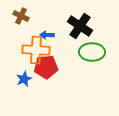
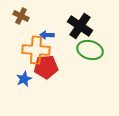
green ellipse: moved 2 px left, 2 px up; rotated 15 degrees clockwise
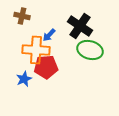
brown cross: moved 1 px right; rotated 14 degrees counterclockwise
blue arrow: moved 2 px right; rotated 48 degrees counterclockwise
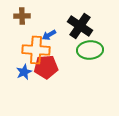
brown cross: rotated 14 degrees counterclockwise
blue arrow: rotated 16 degrees clockwise
green ellipse: rotated 20 degrees counterclockwise
blue star: moved 7 px up
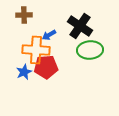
brown cross: moved 2 px right, 1 px up
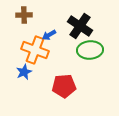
orange cross: moved 1 px left; rotated 16 degrees clockwise
red pentagon: moved 18 px right, 19 px down
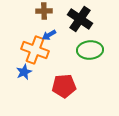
brown cross: moved 20 px right, 4 px up
black cross: moved 7 px up
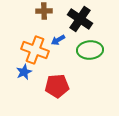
blue arrow: moved 9 px right, 5 px down
red pentagon: moved 7 px left
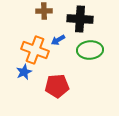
black cross: rotated 30 degrees counterclockwise
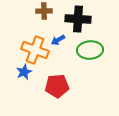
black cross: moved 2 px left
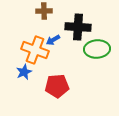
black cross: moved 8 px down
blue arrow: moved 5 px left
green ellipse: moved 7 px right, 1 px up
